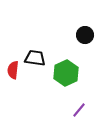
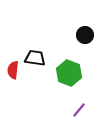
green hexagon: moved 3 px right; rotated 15 degrees counterclockwise
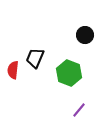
black trapezoid: rotated 75 degrees counterclockwise
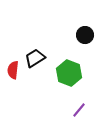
black trapezoid: rotated 35 degrees clockwise
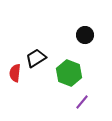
black trapezoid: moved 1 px right
red semicircle: moved 2 px right, 3 px down
purple line: moved 3 px right, 8 px up
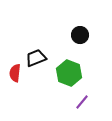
black circle: moved 5 px left
black trapezoid: rotated 10 degrees clockwise
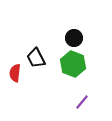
black circle: moved 6 px left, 3 px down
black trapezoid: rotated 95 degrees counterclockwise
green hexagon: moved 4 px right, 9 px up
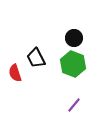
red semicircle: rotated 24 degrees counterclockwise
purple line: moved 8 px left, 3 px down
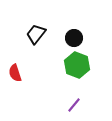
black trapezoid: moved 24 px up; rotated 65 degrees clockwise
green hexagon: moved 4 px right, 1 px down
